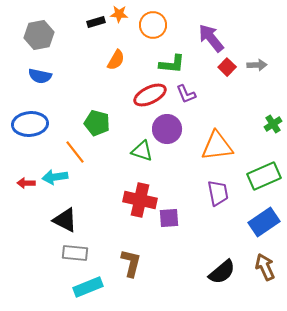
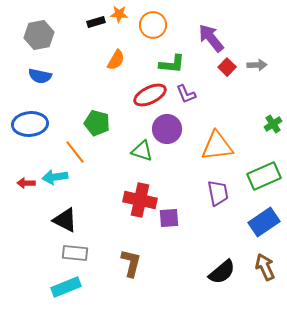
cyan rectangle: moved 22 px left
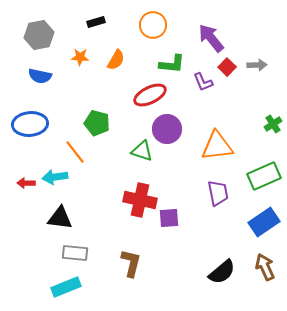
orange star: moved 39 px left, 43 px down
purple L-shape: moved 17 px right, 12 px up
black triangle: moved 5 px left, 2 px up; rotated 20 degrees counterclockwise
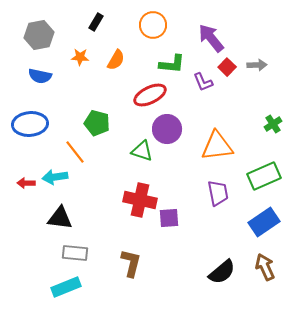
black rectangle: rotated 42 degrees counterclockwise
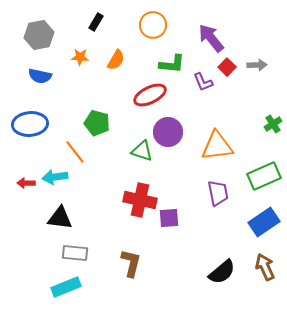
purple circle: moved 1 px right, 3 px down
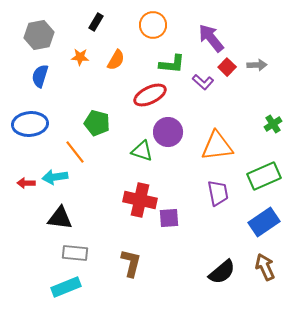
blue semicircle: rotated 95 degrees clockwise
purple L-shape: rotated 25 degrees counterclockwise
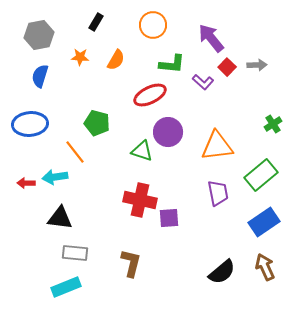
green rectangle: moved 3 px left, 1 px up; rotated 16 degrees counterclockwise
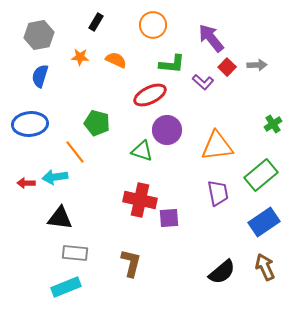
orange semicircle: rotated 95 degrees counterclockwise
purple circle: moved 1 px left, 2 px up
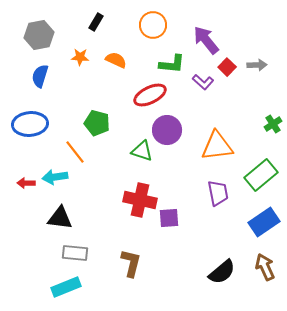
purple arrow: moved 5 px left, 2 px down
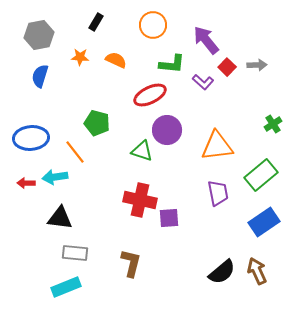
blue ellipse: moved 1 px right, 14 px down
brown arrow: moved 8 px left, 4 px down
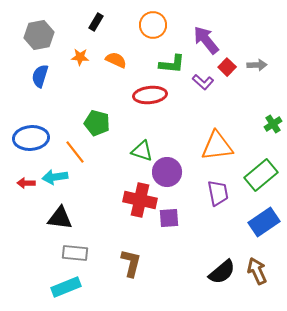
red ellipse: rotated 20 degrees clockwise
purple circle: moved 42 px down
